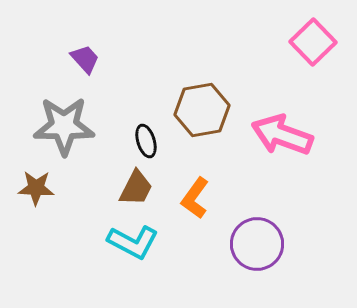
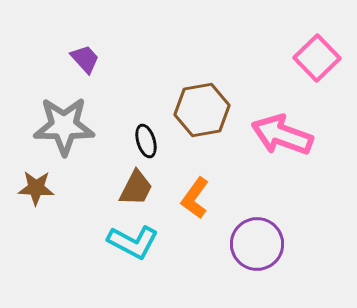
pink square: moved 4 px right, 16 px down
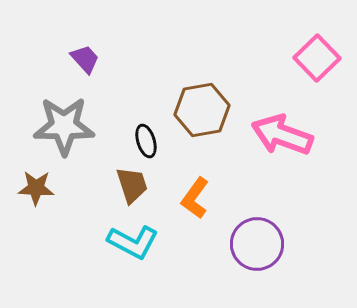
brown trapezoid: moved 4 px left, 3 px up; rotated 45 degrees counterclockwise
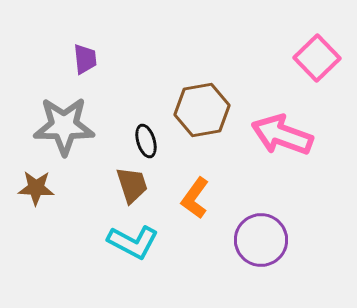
purple trapezoid: rotated 36 degrees clockwise
purple circle: moved 4 px right, 4 px up
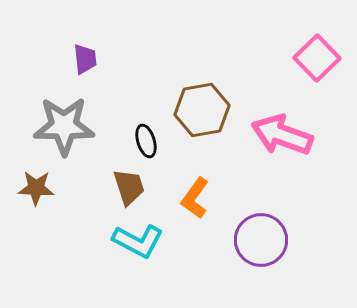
brown trapezoid: moved 3 px left, 2 px down
cyan L-shape: moved 5 px right, 1 px up
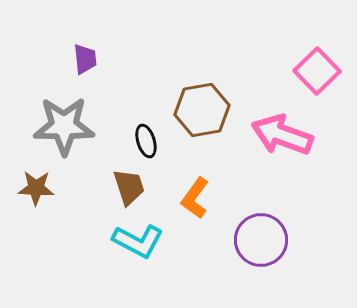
pink square: moved 13 px down
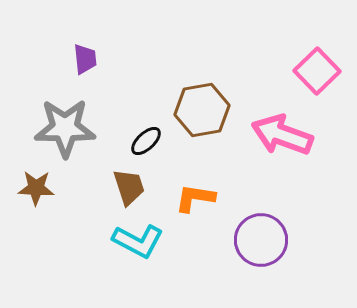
gray star: moved 1 px right, 2 px down
black ellipse: rotated 64 degrees clockwise
orange L-shape: rotated 63 degrees clockwise
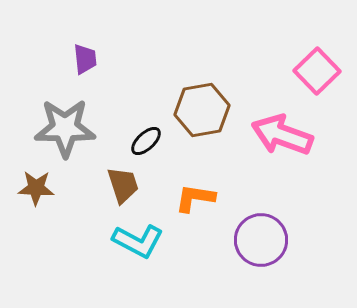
brown trapezoid: moved 6 px left, 2 px up
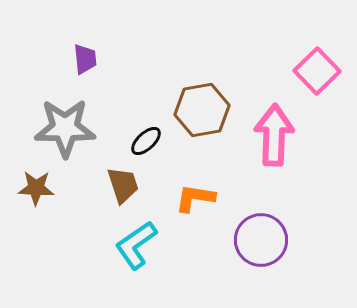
pink arrow: moved 8 px left; rotated 72 degrees clockwise
cyan L-shape: moved 2 px left, 4 px down; rotated 117 degrees clockwise
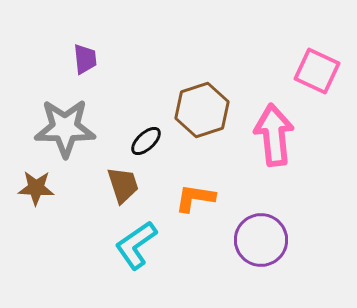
pink square: rotated 21 degrees counterclockwise
brown hexagon: rotated 8 degrees counterclockwise
pink arrow: rotated 8 degrees counterclockwise
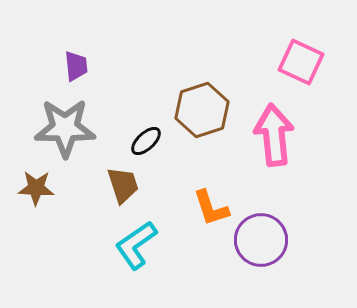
purple trapezoid: moved 9 px left, 7 px down
pink square: moved 16 px left, 9 px up
orange L-shape: moved 16 px right, 10 px down; rotated 117 degrees counterclockwise
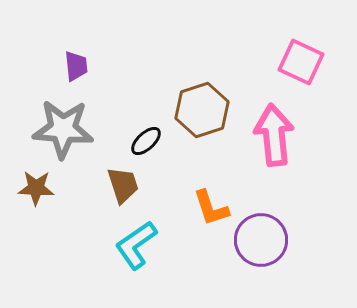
gray star: moved 2 px left, 1 px down; rotated 4 degrees clockwise
